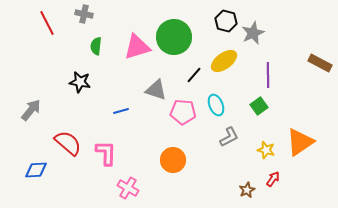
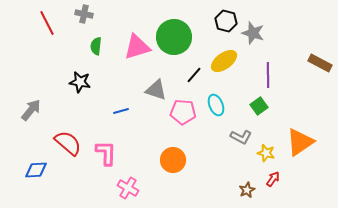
gray star: rotated 30 degrees counterclockwise
gray L-shape: moved 12 px right; rotated 55 degrees clockwise
yellow star: moved 3 px down
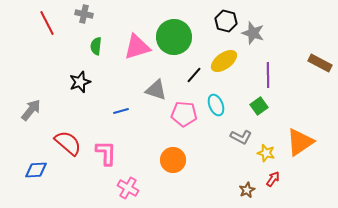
black star: rotated 30 degrees counterclockwise
pink pentagon: moved 1 px right, 2 px down
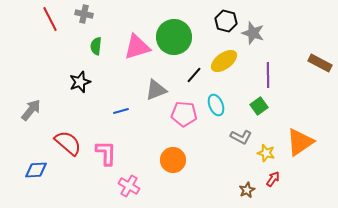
red line: moved 3 px right, 4 px up
gray triangle: rotated 40 degrees counterclockwise
pink cross: moved 1 px right, 2 px up
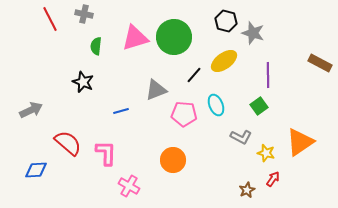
pink triangle: moved 2 px left, 9 px up
black star: moved 3 px right; rotated 30 degrees counterclockwise
gray arrow: rotated 25 degrees clockwise
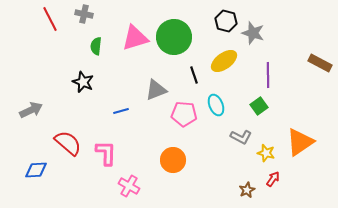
black line: rotated 60 degrees counterclockwise
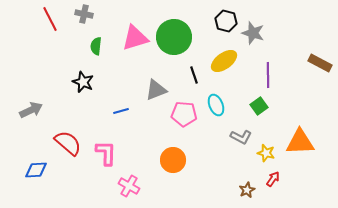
orange triangle: rotated 32 degrees clockwise
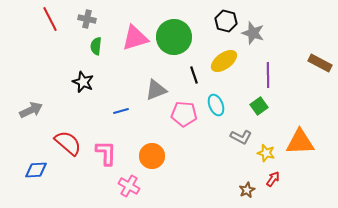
gray cross: moved 3 px right, 5 px down
orange circle: moved 21 px left, 4 px up
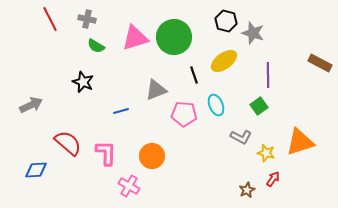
green semicircle: rotated 66 degrees counterclockwise
gray arrow: moved 5 px up
orange triangle: rotated 16 degrees counterclockwise
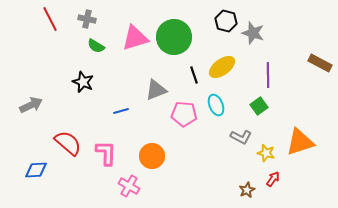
yellow ellipse: moved 2 px left, 6 px down
